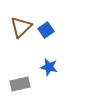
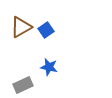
brown triangle: rotated 15 degrees clockwise
gray rectangle: moved 3 px right, 1 px down; rotated 12 degrees counterclockwise
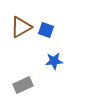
blue square: rotated 35 degrees counterclockwise
blue star: moved 5 px right, 6 px up; rotated 18 degrees counterclockwise
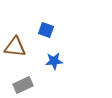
brown triangle: moved 6 px left, 20 px down; rotated 35 degrees clockwise
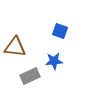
blue square: moved 14 px right, 1 px down
gray rectangle: moved 7 px right, 9 px up
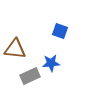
brown triangle: moved 2 px down
blue star: moved 3 px left, 2 px down
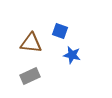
brown triangle: moved 16 px right, 6 px up
blue star: moved 21 px right, 8 px up; rotated 18 degrees clockwise
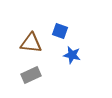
gray rectangle: moved 1 px right, 1 px up
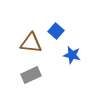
blue square: moved 4 px left; rotated 21 degrees clockwise
